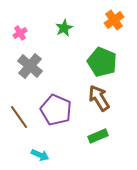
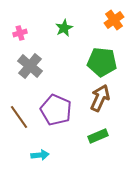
pink cross: rotated 16 degrees clockwise
green pentagon: rotated 16 degrees counterclockwise
brown arrow: moved 1 px right; rotated 56 degrees clockwise
cyan arrow: rotated 30 degrees counterclockwise
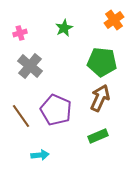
brown line: moved 2 px right, 1 px up
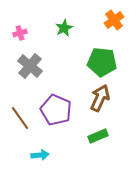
brown line: moved 1 px left, 2 px down
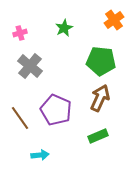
green pentagon: moved 1 px left, 1 px up
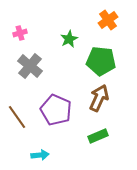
orange cross: moved 6 px left
green star: moved 5 px right, 11 px down
brown arrow: moved 1 px left
brown line: moved 3 px left, 1 px up
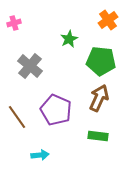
pink cross: moved 6 px left, 10 px up
green rectangle: rotated 30 degrees clockwise
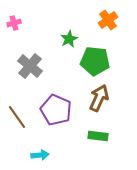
green pentagon: moved 6 px left
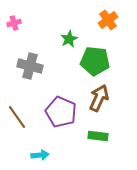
gray cross: rotated 25 degrees counterclockwise
purple pentagon: moved 5 px right, 2 px down
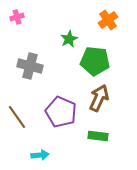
pink cross: moved 3 px right, 6 px up
